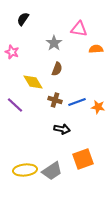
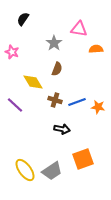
yellow ellipse: rotated 60 degrees clockwise
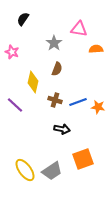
yellow diamond: rotated 45 degrees clockwise
blue line: moved 1 px right
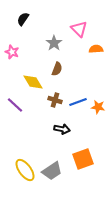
pink triangle: rotated 36 degrees clockwise
yellow diamond: rotated 45 degrees counterclockwise
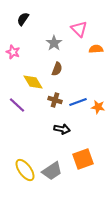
pink star: moved 1 px right
purple line: moved 2 px right
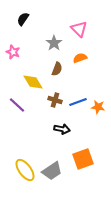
orange semicircle: moved 16 px left, 9 px down; rotated 16 degrees counterclockwise
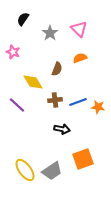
gray star: moved 4 px left, 10 px up
brown cross: rotated 24 degrees counterclockwise
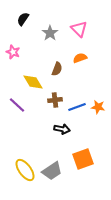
blue line: moved 1 px left, 5 px down
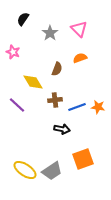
yellow ellipse: rotated 20 degrees counterclockwise
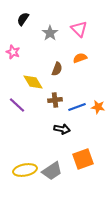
yellow ellipse: rotated 45 degrees counterclockwise
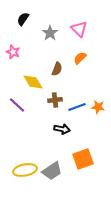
orange semicircle: rotated 24 degrees counterclockwise
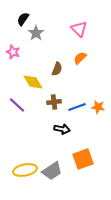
gray star: moved 14 px left
brown cross: moved 1 px left, 2 px down
